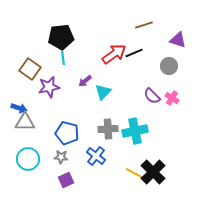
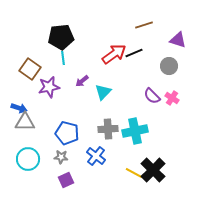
purple arrow: moved 3 px left
black cross: moved 2 px up
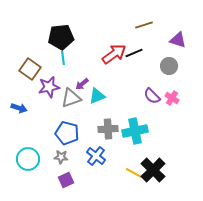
purple arrow: moved 3 px down
cyan triangle: moved 6 px left, 4 px down; rotated 24 degrees clockwise
gray triangle: moved 46 px right, 24 px up; rotated 20 degrees counterclockwise
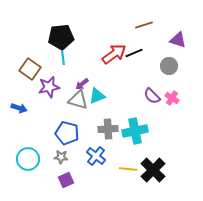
gray triangle: moved 7 px right, 2 px down; rotated 35 degrees clockwise
yellow line: moved 6 px left, 4 px up; rotated 24 degrees counterclockwise
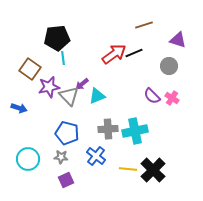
black pentagon: moved 4 px left, 1 px down
gray triangle: moved 9 px left, 4 px up; rotated 30 degrees clockwise
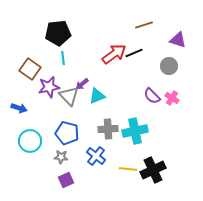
black pentagon: moved 1 px right, 5 px up
cyan circle: moved 2 px right, 18 px up
black cross: rotated 20 degrees clockwise
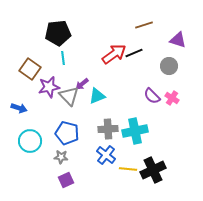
blue cross: moved 10 px right, 1 px up
